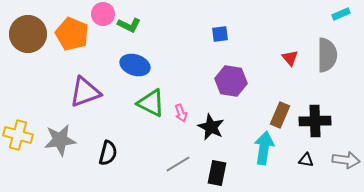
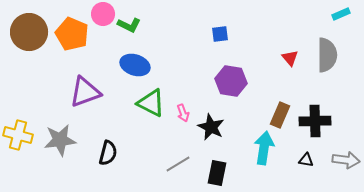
brown circle: moved 1 px right, 2 px up
pink arrow: moved 2 px right
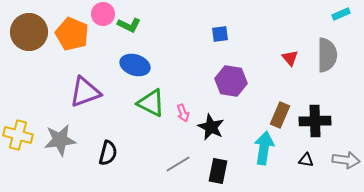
black rectangle: moved 1 px right, 2 px up
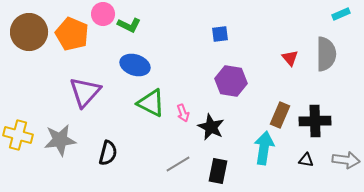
gray semicircle: moved 1 px left, 1 px up
purple triangle: rotated 28 degrees counterclockwise
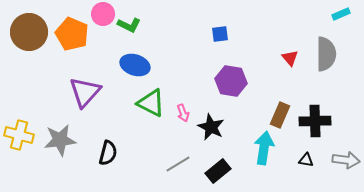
yellow cross: moved 1 px right
black rectangle: rotated 40 degrees clockwise
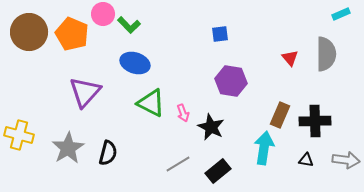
green L-shape: rotated 20 degrees clockwise
blue ellipse: moved 2 px up
gray star: moved 8 px right, 8 px down; rotated 24 degrees counterclockwise
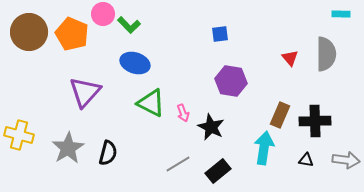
cyan rectangle: rotated 24 degrees clockwise
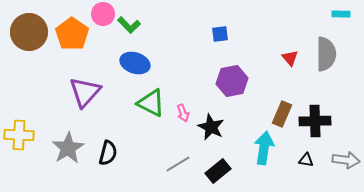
orange pentagon: rotated 12 degrees clockwise
purple hexagon: moved 1 px right; rotated 20 degrees counterclockwise
brown rectangle: moved 2 px right, 1 px up
yellow cross: rotated 12 degrees counterclockwise
